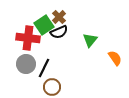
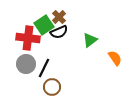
green triangle: rotated 14 degrees clockwise
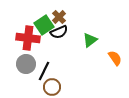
black line: moved 3 px down
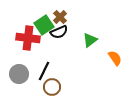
brown cross: moved 1 px right
gray circle: moved 7 px left, 10 px down
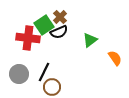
black line: moved 1 px down
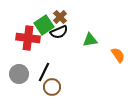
green triangle: rotated 28 degrees clockwise
orange semicircle: moved 3 px right, 3 px up
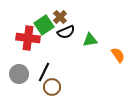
black semicircle: moved 7 px right
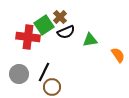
red cross: moved 1 px up
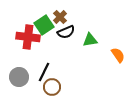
gray circle: moved 3 px down
